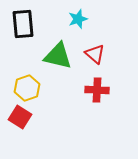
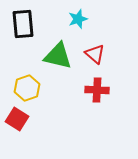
red square: moved 3 px left, 2 px down
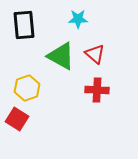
cyan star: rotated 18 degrees clockwise
black rectangle: moved 1 px right, 1 px down
green triangle: moved 3 px right; rotated 16 degrees clockwise
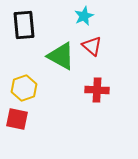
cyan star: moved 6 px right, 3 px up; rotated 24 degrees counterclockwise
red triangle: moved 3 px left, 8 px up
yellow hexagon: moved 3 px left
red square: rotated 20 degrees counterclockwise
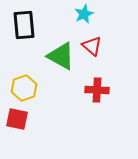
cyan star: moved 2 px up
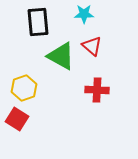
cyan star: rotated 24 degrees clockwise
black rectangle: moved 14 px right, 3 px up
red square: rotated 20 degrees clockwise
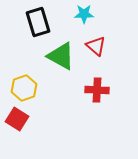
black rectangle: rotated 12 degrees counterclockwise
red triangle: moved 4 px right
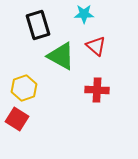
black rectangle: moved 3 px down
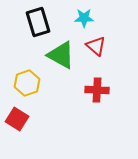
cyan star: moved 4 px down
black rectangle: moved 3 px up
green triangle: moved 1 px up
yellow hexagon: moved 3 px right, 5 px up
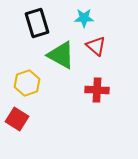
black rectangle: moved 1 px left, 1 px down
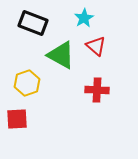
cyan star: rotated 30 degrees counterclockwise
black rectangle: moved 4 px left; rotated 52 degrees counterclockwise
red square: rotated 35 degrees counterclockwise
